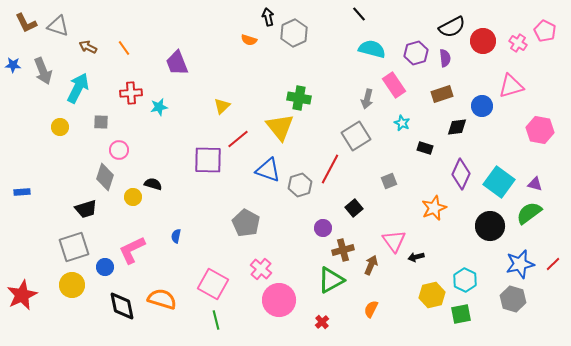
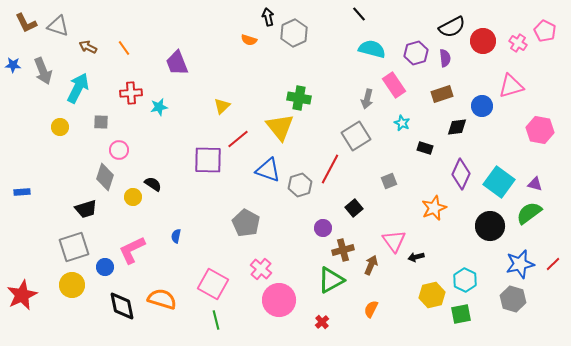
black semicircle at (153, 184): rotated 18 degrees clockwise
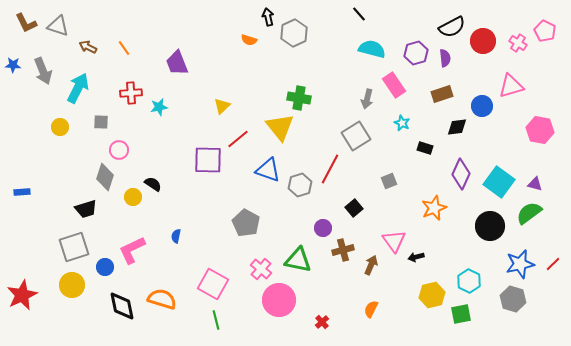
green triangle at (331, 280): moved 33 px left, 20 px up; rotated 40 degrees clockwise
cyan hexagon at (465, 280): moved 4 px right, 1 px down
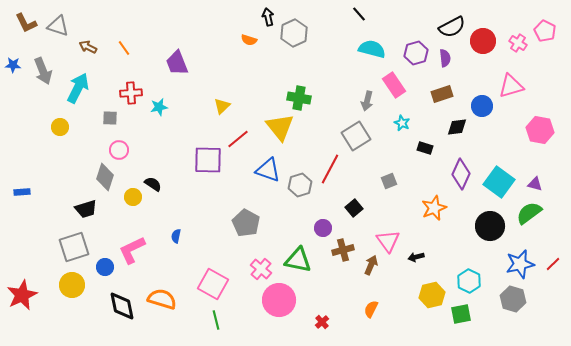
gray arrow at (367, 99): moved 2 px down
gray square at (101, 122): moved 9 px right, 4 px up
pink triangle at (394, 241): moved 6 px left
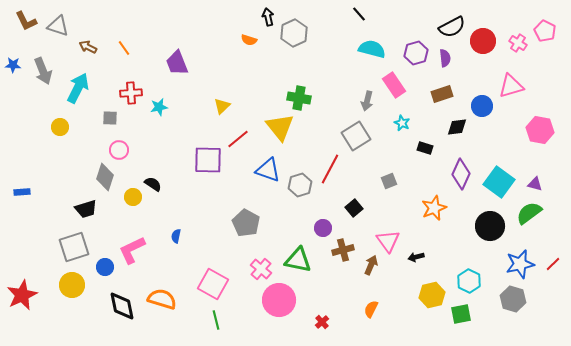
brown L-shape at (26, 23): moved 2 px up
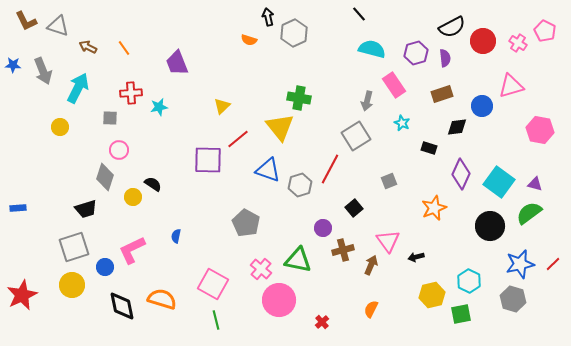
black rectangle at (425, 148): moved 4 px right
blue rectangle at (22, 192): moved 4 px left, 16 px down
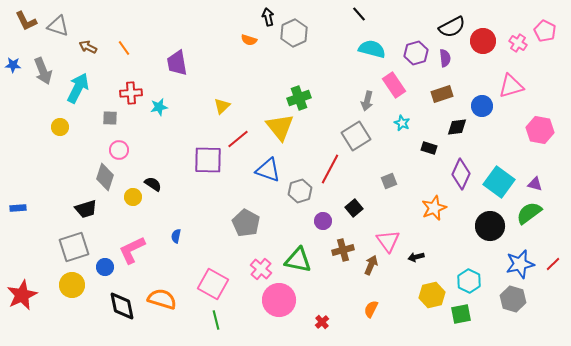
purple trapezoid at (177, 63): rotated 12 degrees clockwise
green cross at (299, 98): rotated 30 degrees counterclockwise
gray hexagon at (300, 185): moved 6 px down
purple circle at (323, 228): moved 7 px up
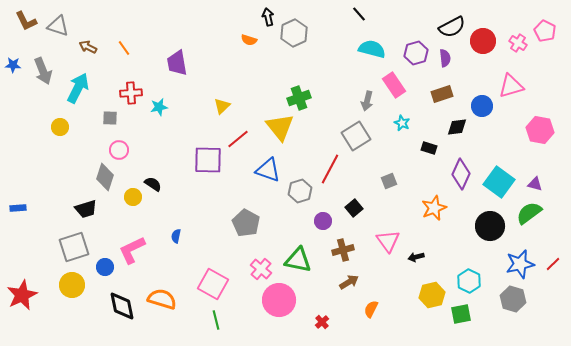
brown arrow at (371, 265): moved 22 px left, 17 px down; rotated 36 degrees clockwise
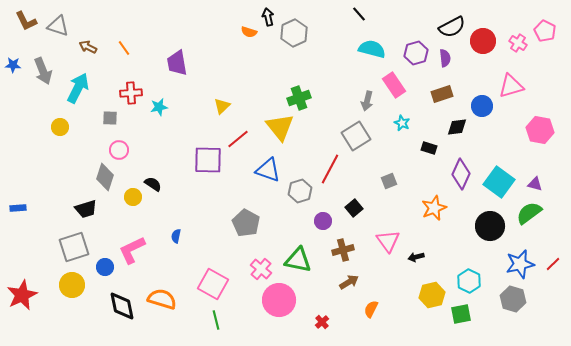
orange semicircle at (249, 40): moved 8 px up
